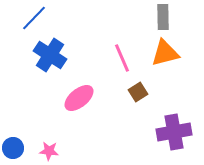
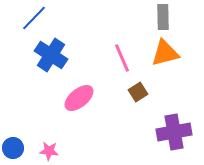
blue cross: moved 1 px right
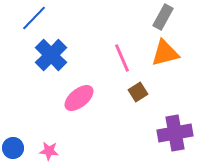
gray rectangle: rotated 30 degrees clockwise
blue cross: rotated 12 degrees clockwise
purple cross: moved 1 px right, 1 px down
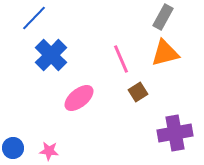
pink line: moved 1 px left, 1 px down
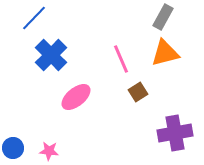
pink ellipse: moved 3 px left, 1 px up
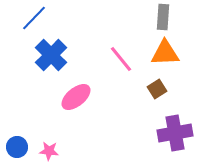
gray rectangle: rotated 25 degrees counterclockwise
orange triangle: rotated 12 degrees clockwise
pink line: rotated 16 degrees counterclockwise
brown square: moved 19 px right, 3 px up
blue circle: moved 4 px right, 1 px up
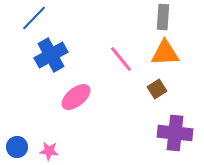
blue cross: rotated 16 degrees clockwise
purple cross: rotated 16 degrees clockwise
